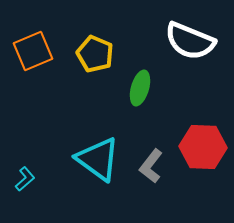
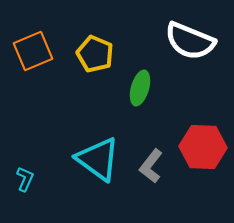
cyan L-shape: rotated 25 degrees counterclockwise
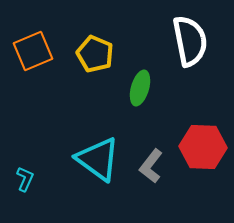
white semicircle: rotated 123 degrees counterclockwise
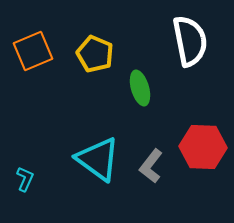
green ellipse: rotated 32 degrees counterclockwise
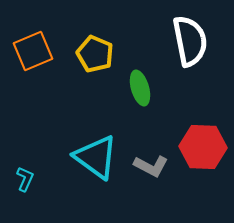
cyan triangle: moved 2 px left, 2 px up
gray L-shape: rotated 100 degrees counterclockwise
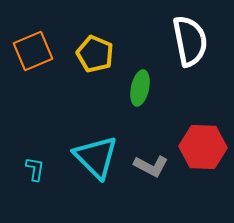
green ellipse: rotated 28 degrees clockwise
cyan triangle: rotated 9 degrees clockwise
cyan L-shape: moved 10 px right, 10 px up; rotated 15 degrees counterclockwise
